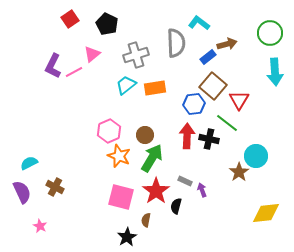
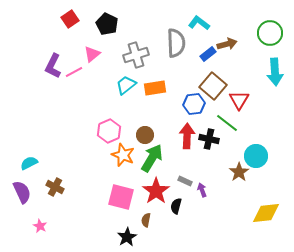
blue rectangle: moved 3 px up
orange star: moved 4 px right, 1 px up
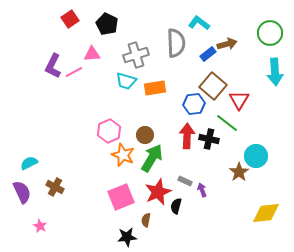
pink triangle: rotated 36 degrees clockwise
cyan trapezoid: moved 4 px up; rotated 125 degrees counterclockwise
red star: moved 2 px right, 1 px down; rotated 12 degrees clockwise
pink square: rotated 36 degrees counterclockwise
black star: rotated 24 degrees clockwise
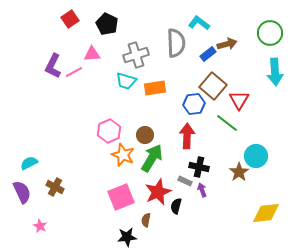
black cross: moved 10 px left, 28 px down
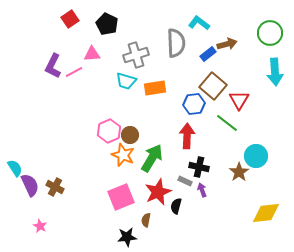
brown circle: moved 15 px left
cyan semicircle: moved 14 px left, 5 px down; rotated 84 degrees clockwise
purple semicircle: moved 8 px right, 7 px up
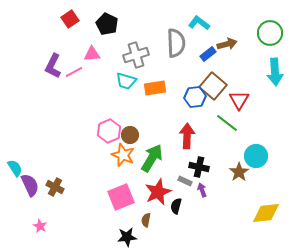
blue hexagon: moved 1 px right, 7 px up
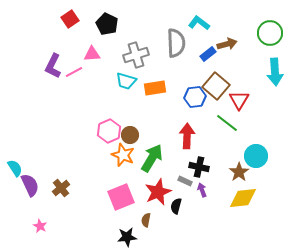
brown square: moved 3 px right
brown cross: moved 6 px right, 1 px down; rotated 24 degrees clockwise
yellow diamond: moved 23 px left, 15 px up
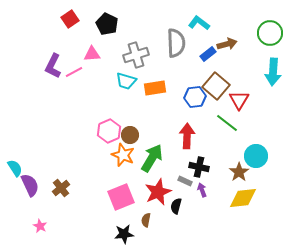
cyan arrow: moved 2 px left; rotated 8 degrees clockwise
black star: moved 3 px left, 3 px up
